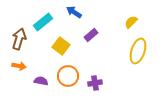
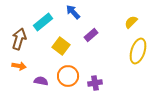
blue arrow: moved 1 px left; rotated 14 degrees clockwise
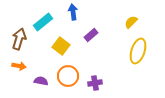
blue arrow: rotated 35 degrees clockwise
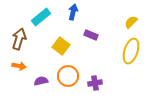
blue arrow: rotated 21 degrees clockwise
cyan rectangle: moved 2 px left, 5 px up
purple rectangle: rotated 64 degrees clockwise
yellow ellipse: moved 7 px left
purple semicircle: rotated 24 degrees counterclockwise
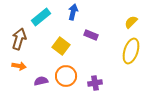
orange circle: moved 2 px left
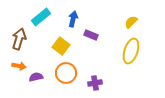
blue arrow: moved 7 px down
orange circle: moved 3 px up
purple semicircle: moved 5 px left, 4 px up
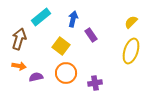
purple rectangle: rotated 32 degrees clockwise
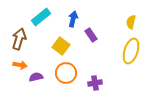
yellow semicircle: rotated 32 degrees counterclockwise
orange arrow: moved 1 px right, 1 px up
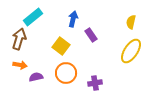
cyan rectangle: moved 8 px left
yellow ellipse: rotated 15 degrees clockwise
